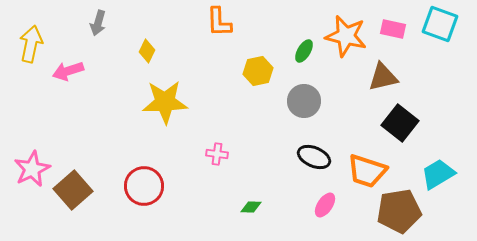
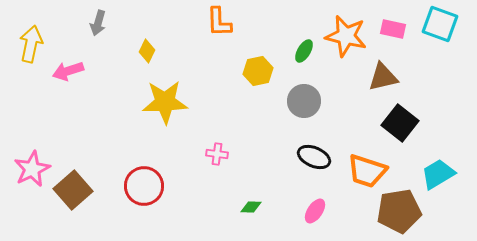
pink ellipse: moved 10 px left, 6 px down
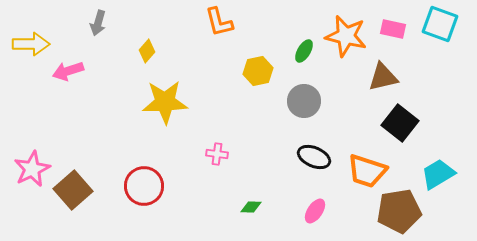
orange L-shape: rotated 12 degrees counterclockwise
yellow arrow: rotated 78 degrees clockwise
yellow diamond: rotated 15 degrees clockwise
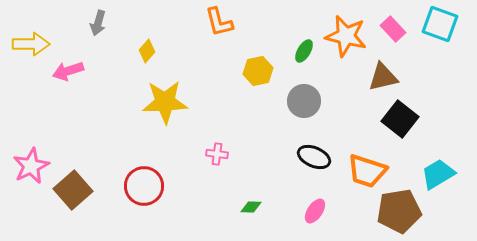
pink rectangle: rotated 35 degrees clockwise
black square: moved 4 px up
pink star: moved 1 px left, 3 px up
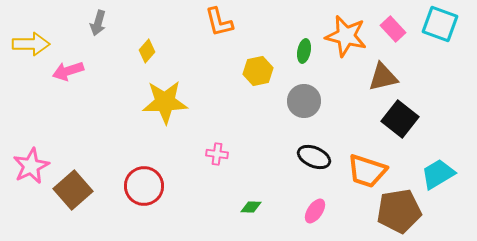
green ellipse: rotated 20 degrees counterclockwise
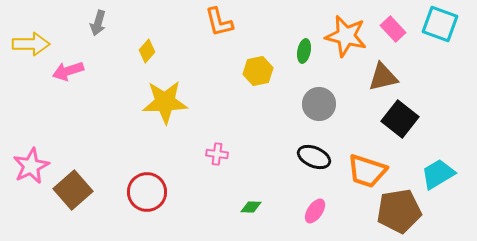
gray circle: moved 15 px right, 3 px down
red circle: moved 3 px right, 6 px down
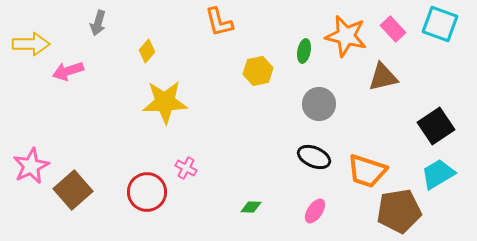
black square: moved 36 px right, 7 px down; rotated 18 degrees clockwise
pink cross: moved 31 px left, 14 px down; rotated 20 degrees clockwise
